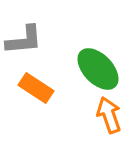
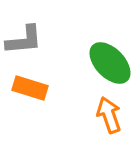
green ellipse: moved 12 px right, 6 px up
orange rectangle: moved 6 px left; rotated 16 degrees counterclockwise
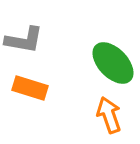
gray L-shape: rotated 15 degrees clockwise
green ellipse: moved 3 px right
